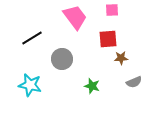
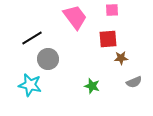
gray circle: moved 14 px left
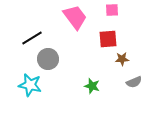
brown star: moved 1 px right, 1 px down
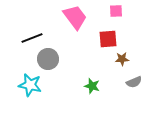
pink square: moved 4 px right, 1 px down
black line: rotated 10 degrees clockwise
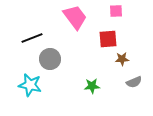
gray circle: moved 2 px right
green star: rotated 21 degrees counterclockwise
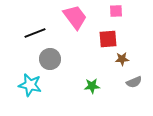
black line: moved 3 px right, 5 px up
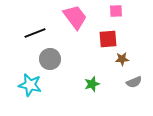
green star: moved 2 px up; rotated 14 degrees counterclockwise
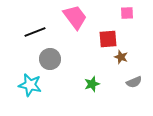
pink square: moved 11 px right, 2 px down
black line: moved 1 px up
brown star: moved 1 px left, 2 px up; rotated 24 degrees clockwise
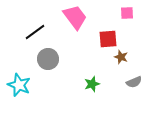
black line: rotated 15 degrees counterclockwise
gray circle: moved 2 px left
cyan star: moved 11 px left; rotated 10 degrees clockwise
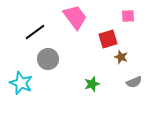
pink square: moved 1 px right, 3 px down
red square: rotated 12 degrees counterclockwise
cyan star: moved 2 px right, 2 px up
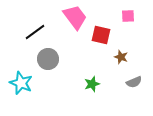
red square: moved 7 px left, 4 px up; rotated 30 degrees clockwise
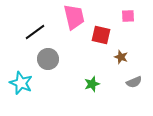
pink trapezoid: moved 1 px left; rotated 24 degrees clockwise
